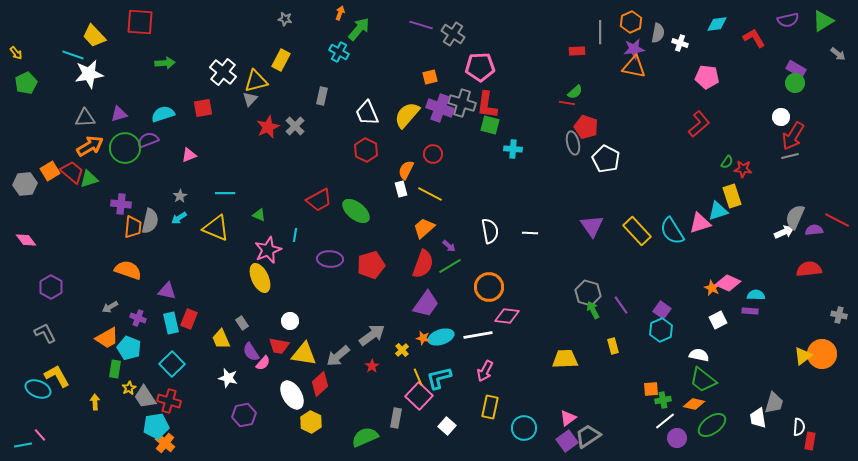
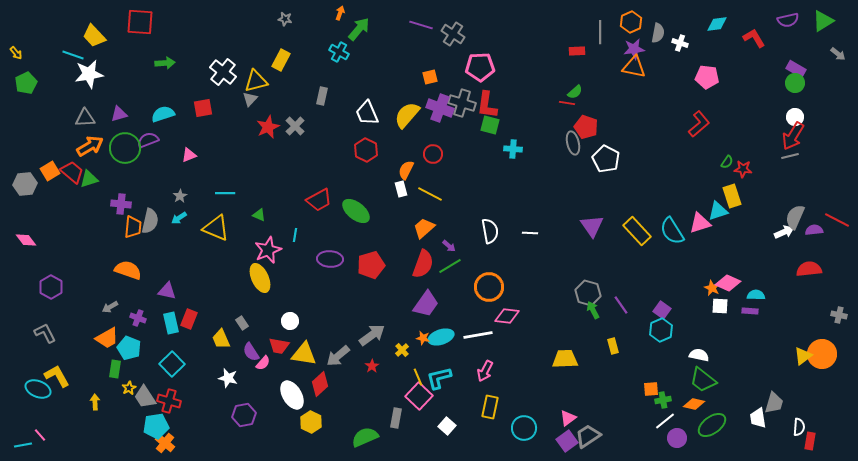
white circle at (781, 117): moved 14 px right
white square at (718, 320): moved 2 px right, 14 px up; rotated 30 degrees clockwise
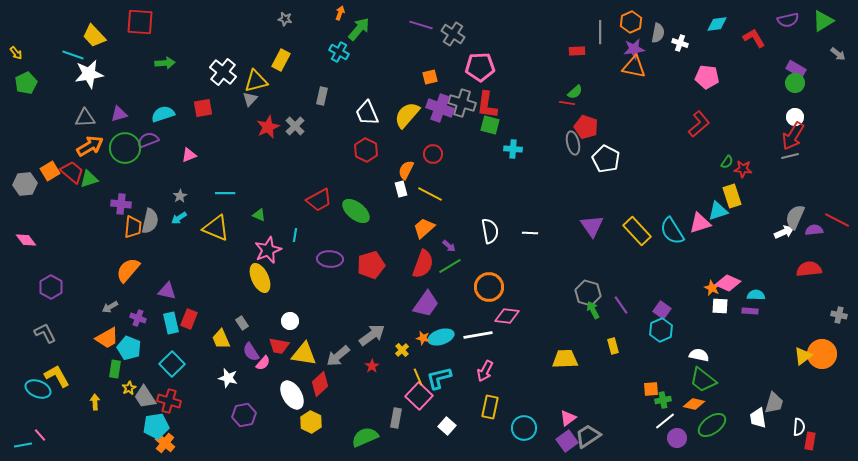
orange semicircle at (128, 270): rotated 68 degrees counterclockwise
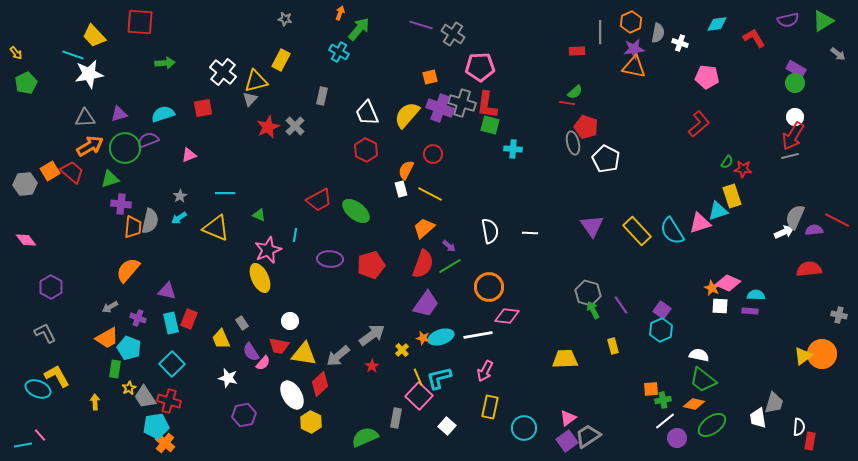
green triangle at (89, 179): moved 21 px right
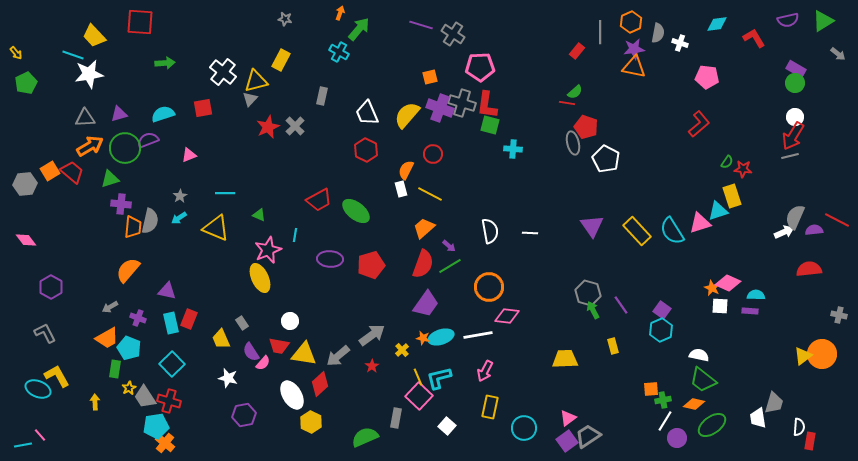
red rectangle at (577, 51): rotated 49 degrees counterclockwise
white line at (665, 421): rotated 20 degrees counterclockwise
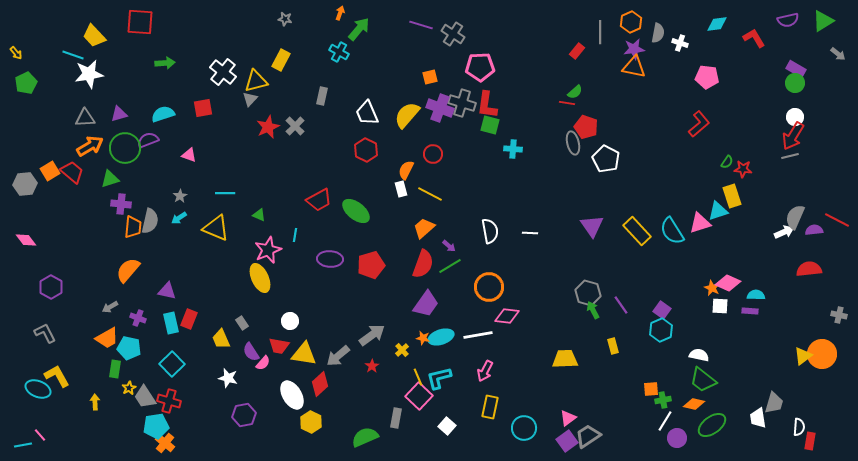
pink triangle at (189, 155): rotated 42 degrees clockwise
cyan pentagon at (129, 348): rotated 10 degrees counterclockwise
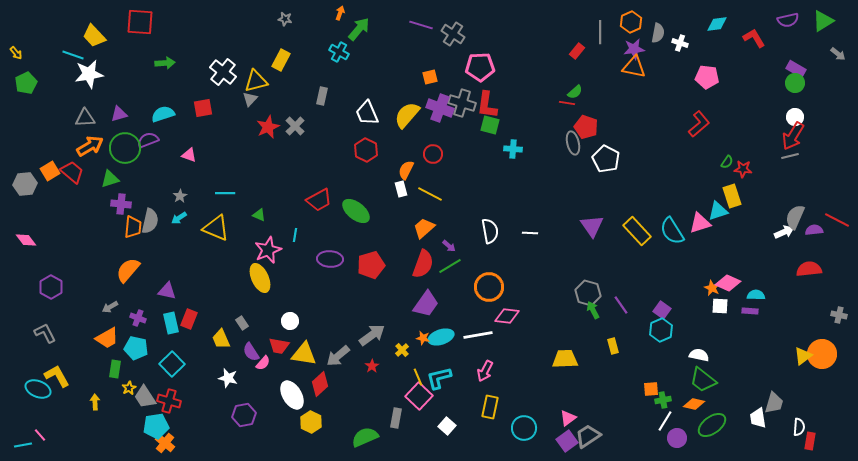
cyan pentagon at (129, 348): moved 7 px right
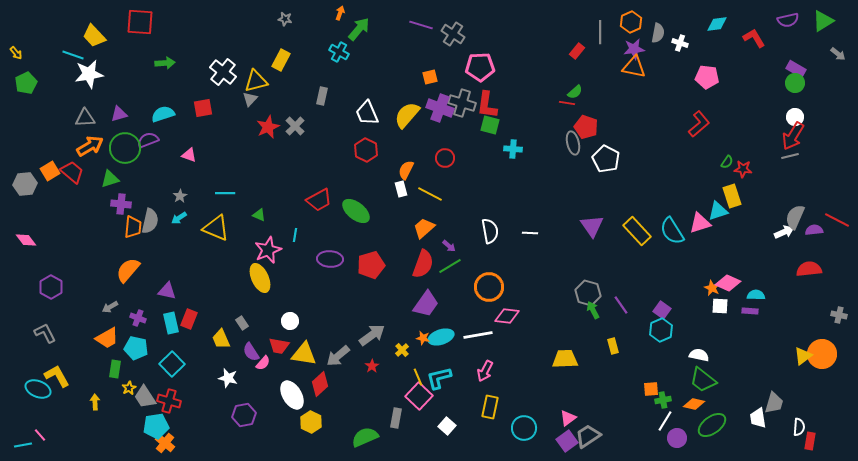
red circle at (433, 154): moved 12 px right, 4 px down
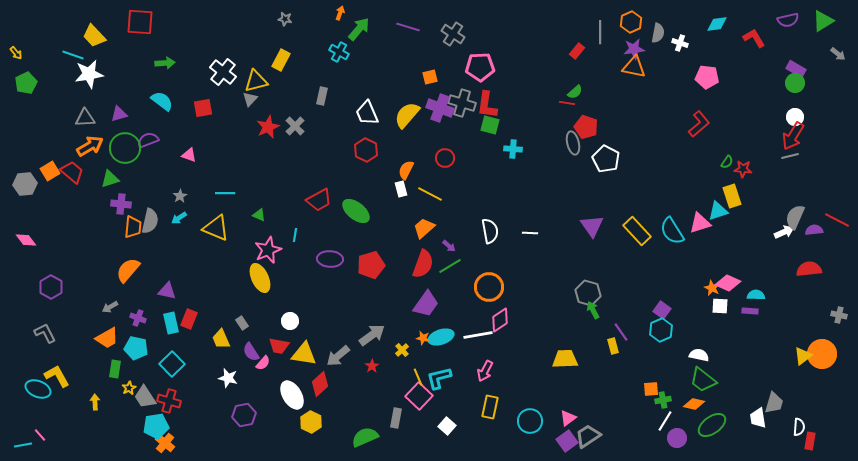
purple line at (421, 25): moved 13 px left, 2 px down
cyan semicircle at (163, 114): moved 1 px left, 13 px up; rotated 55 degrees clockwise
purple line at (621, 305): moved 27 px down
pink diamond at (507, 316): moved 7 px left, 4 px down; rotated 40 degrees counterclockwise
cyan circle at (524, 428): moved 6 px right, 7 px up
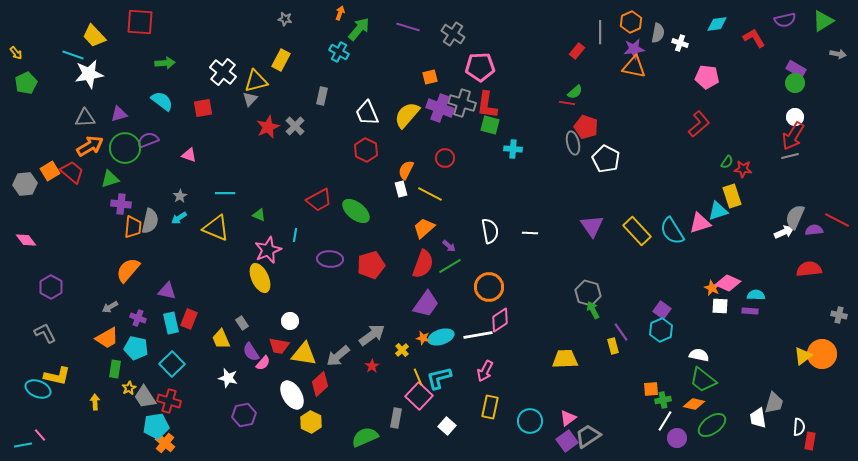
purple semicircle at (788, 20): moved 3 px left
gray arrow at (838, 54): rotated 28 degrees counterclockwise
yellow L-shape at (57, 376): rotated 132 degrees clockwise
